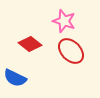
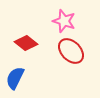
red diamond: moved 4 px left, 1 px up
blue semicircle: rotated 90 degrees clockwise
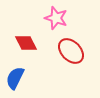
pink star: moved 8 px left, 3 px up
red diamond: rotated 25 degrees clockwise
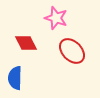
red ellipse: moved 1 px right
blue semicircle: rotated 25 degrees counterclockwise
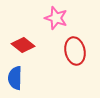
red diamond: moved 3 px left, 2 px down; rotated 25 degrees counterclockwise
red ellipse: moved 3 px right; rotated 32 degrees clockwise
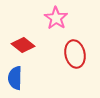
pink star: rotated 15 degrees clockwise
red ellipse: moved 3 px down
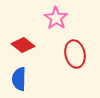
blue semicircle: moved 4 px right, 1 px down
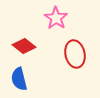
red diamond: moved 1 px right, 1 px down
blue semicircle: rotated 15 degrees counterclockwise
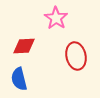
red diamond: rotated 40 degrees counterclockwise
red ellipse: moved 1 px right, 2 px down
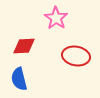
red ellipse: rotated 68 degrees counterclockwise
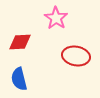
red diamond: moved 4 px left, 4 px up
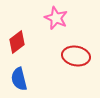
pink star: rotated 10 degrees counterclockwise
red diamond: moved 3 px left; rotated 35 degrees counterclockwise
